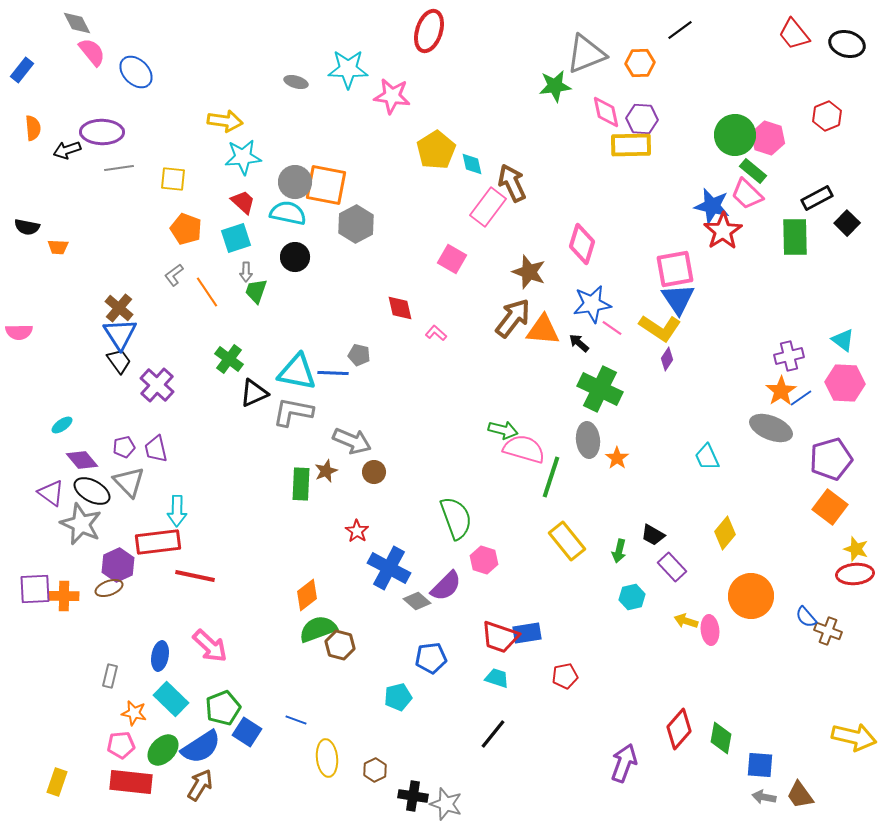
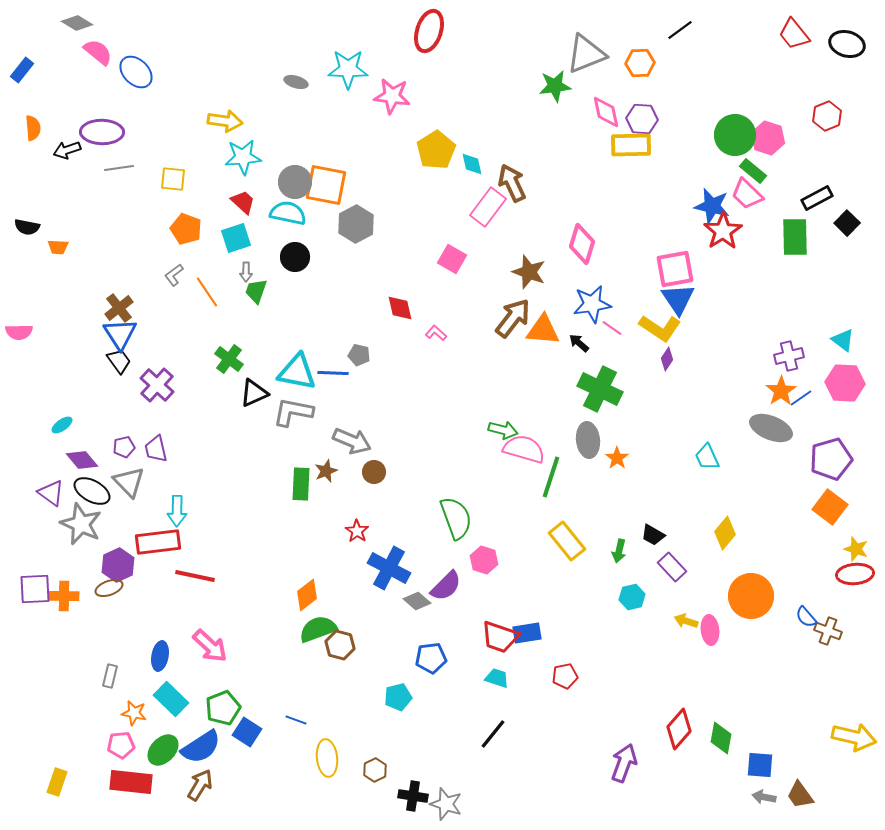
gray diamond at (77, 23): rotated 32 degrees counterclockwise
pink semicircle at (92, 52): moved 6 px right; rotated 12 degrees counterclockwise
brown cross at (119, 308): rotated 12 degrees clockwise
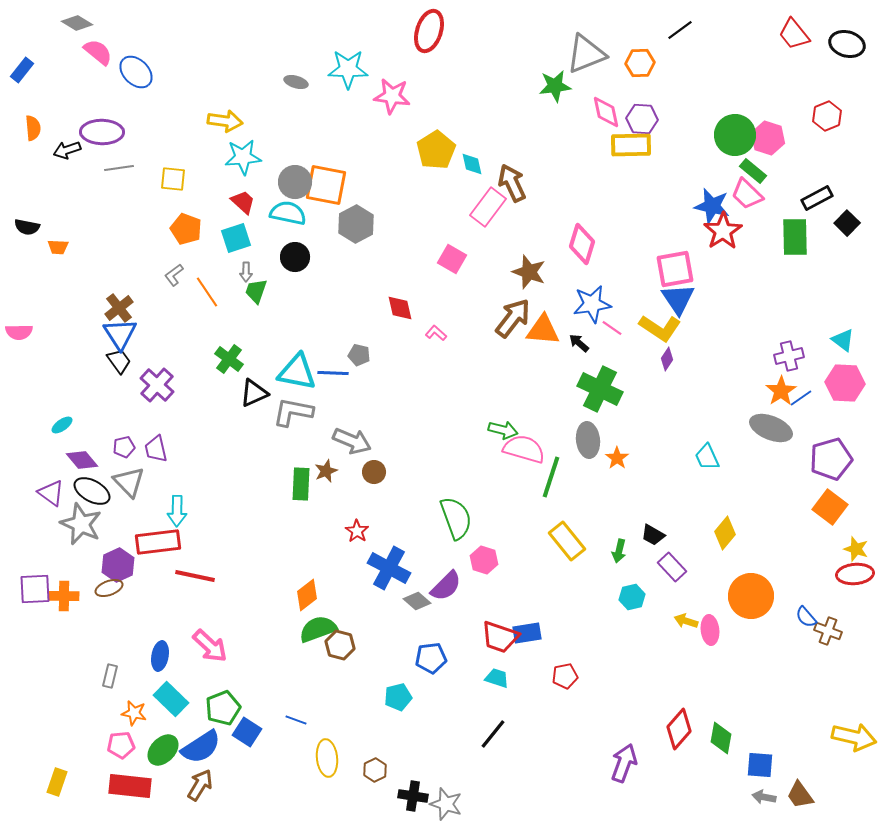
red rectangle at (131, 782): moved 1 px left, 4 px down
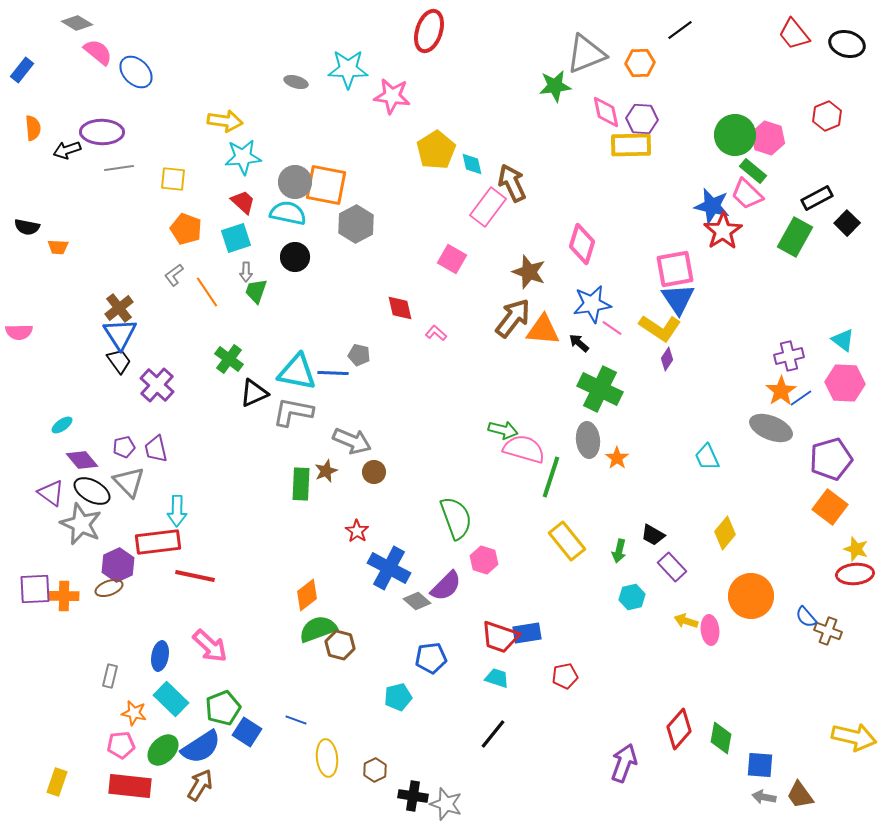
green rectangle at (795, 237): rotated 30 degrees clockwise
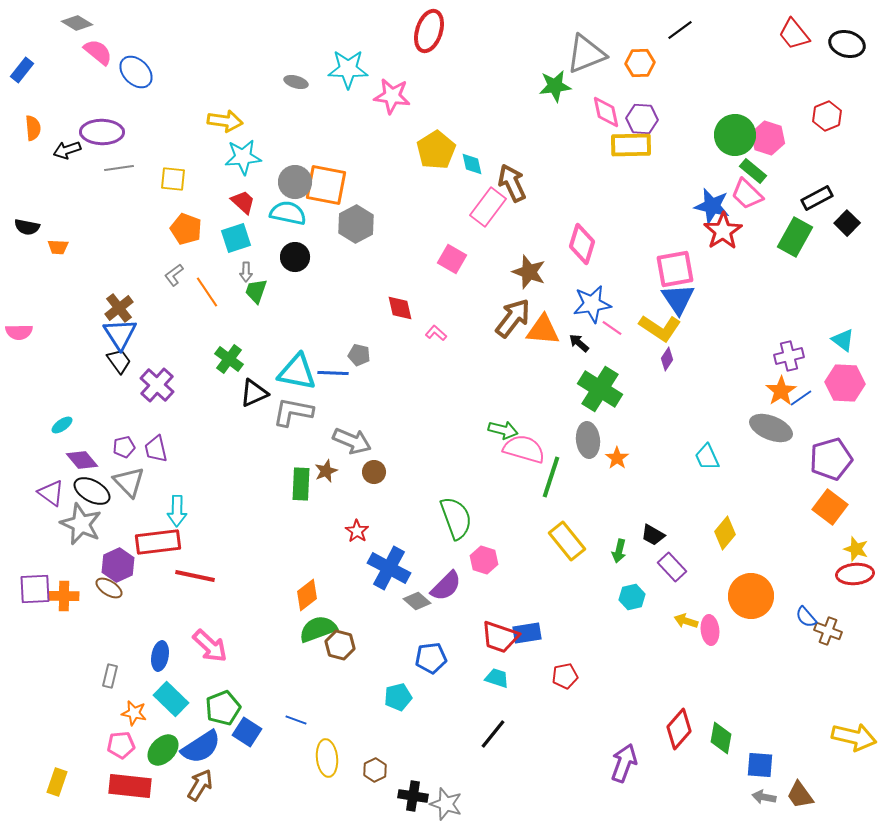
green cross at (600, 389): rotated 6 degrees clockwise
brown ellipse at (109, 588): rotated 52 degrees clockwise
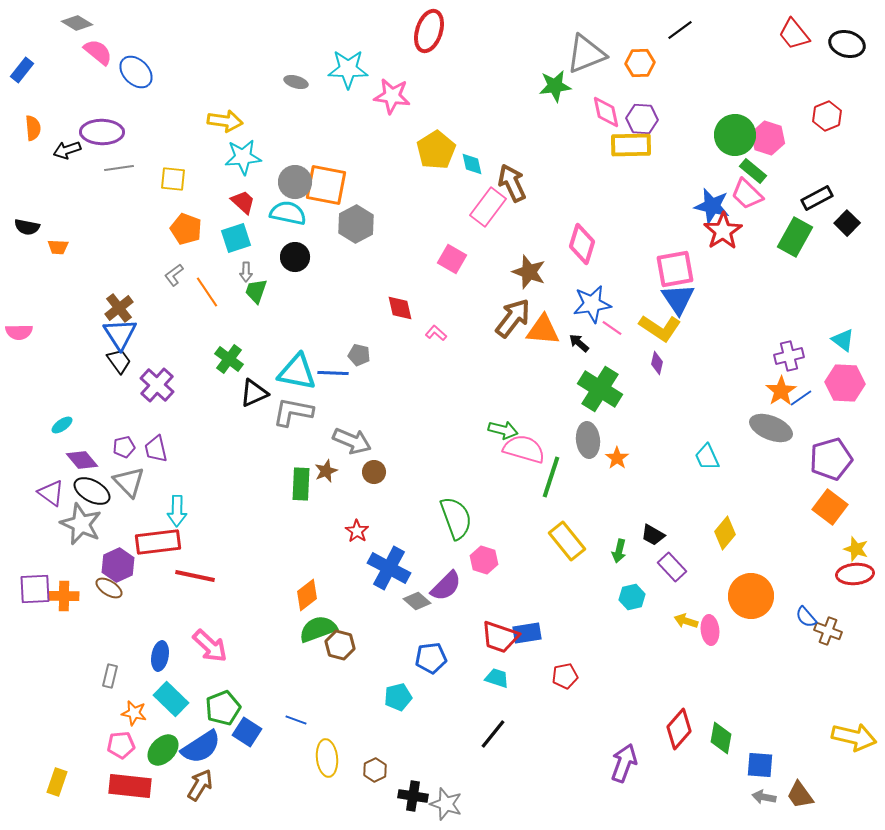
purple diamond at (667, 359): moved 10 px left, 4 px down; rotated 20 degrees counterclockwise
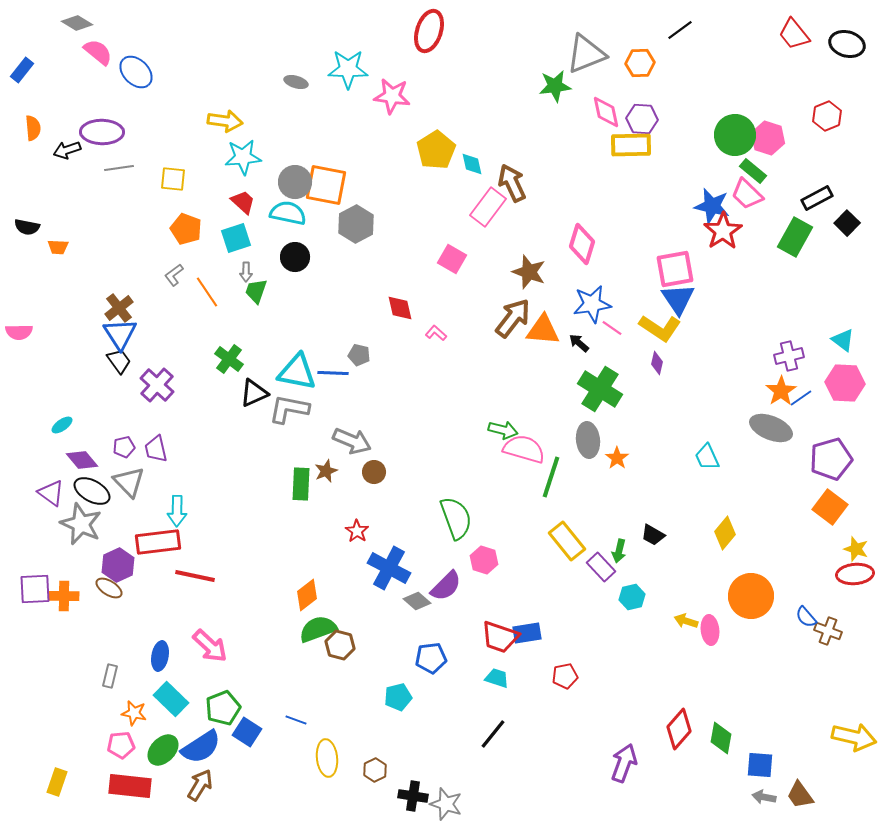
gray L-shape at (293, 412): moved 4 px left, 3 px up
purple rectangle at (672, 567): moved 71 px left
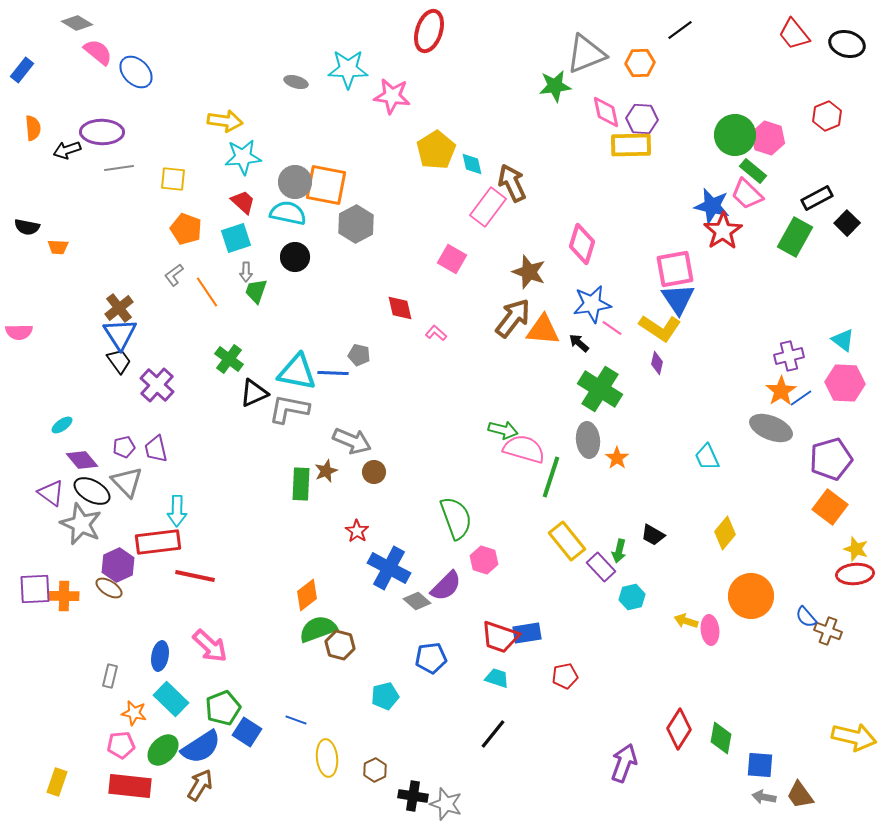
gray triangle at (129, 482): moved 2 px left
cyan pentagon at (398, 697): moved 13 px left, 1 px up
red diamond at (679, 729): rotated 9 degrees counterclockwise
